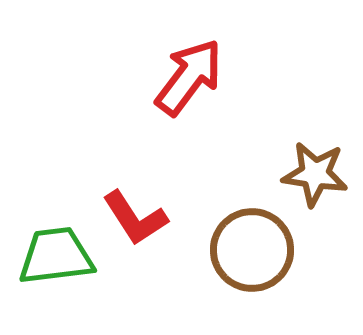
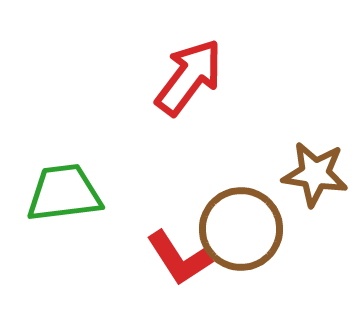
red L-shape: moved 44 px right, 40 px down
brown circle: moved 11 px left, 21 px up
green trapezoid: moved 8 px right, 63 px up
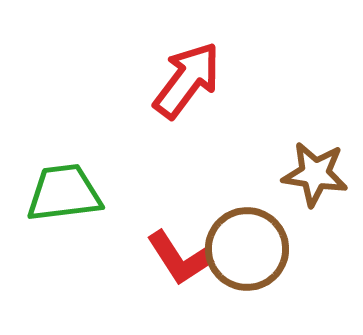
red arrow: moved 2 px left, 3 px down
brown circle: moved 6 px right, 20 px down
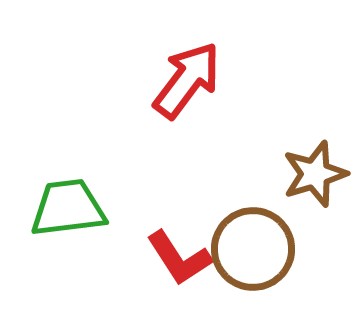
brown star: rotated 26 degrees counterclockwise
green trapezoid: moved 4 px right, 15 px down
brown circle: moved 6 px right
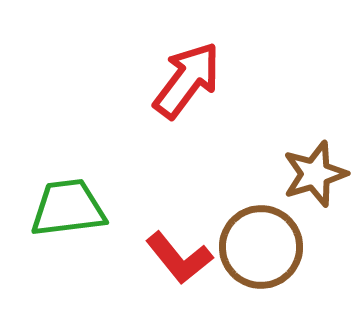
brown circle: moved 8 px right, 2 px up
red L-shape: rotated 6 degrees counterclockwise
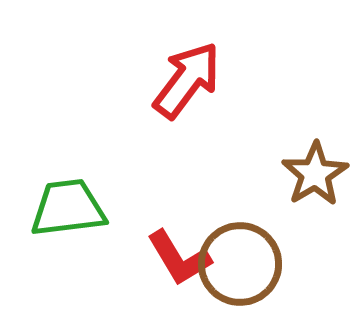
brown star: rotated 14 degrees counterclockwise
brown circle: moved 21 px left, 17 px down
red L-shape: rotated 8 degrees clockwise
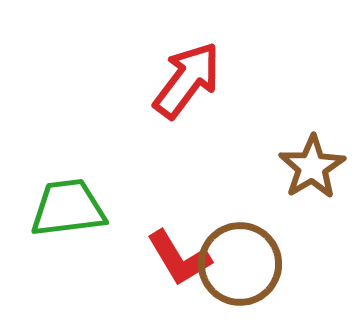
brown star: moved 3 px left, 7 px up
